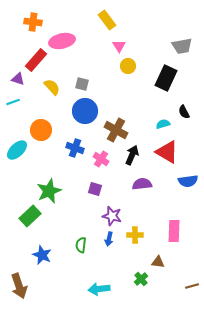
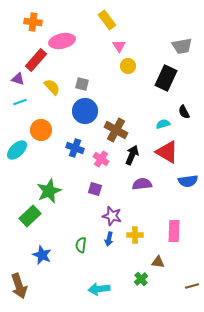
cyan line: moved 7 px right
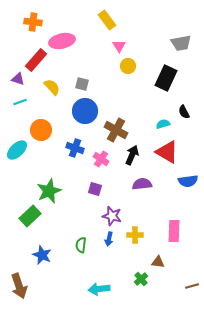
gray trapezoid: moved 1 px left, 3 px up
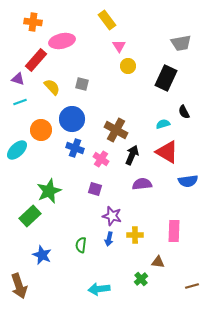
blue circle: moved 13 px left, 8 px down
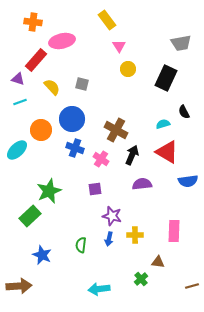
yellow circle: moved 3 px down
purple square: rotated 24 degrees counterclockwise
brown arrow: rotated 75 degrees counterclockwise
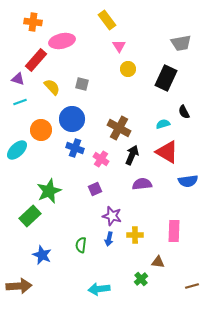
brown cross: moved 3 px right, 2 px up
purple square: rotated 16 degrees counterclockwise
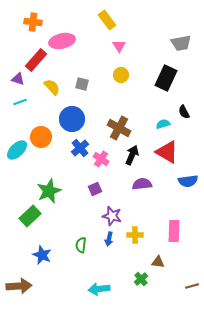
yellow circle: moved 7 px left, 6 px down
orange circle: moved 7 px down
blue cross: moved 5 px right; rotated 30 degrees clockwise
